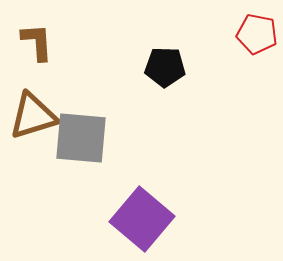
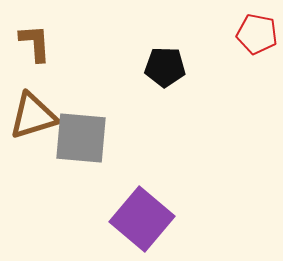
brown L-shape: moved 2 px left, 1 px down
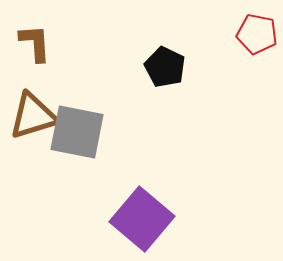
black pentagon: rotated 24 degrees clockwise
gray square: moved 4 px left, 6 px up; rotated 6 degrees clockwise
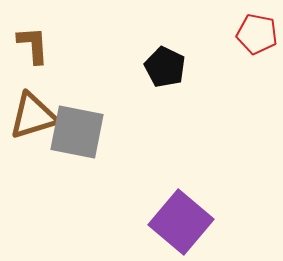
brown L-shape: moved 2 px left, 2 px down
purple square: moved 39 px right, 3 px down
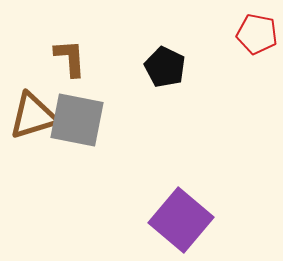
brown L-shape: moved 37 px right, 13 px down
gray square: moved 12 px up
purple square: moved 2 px up
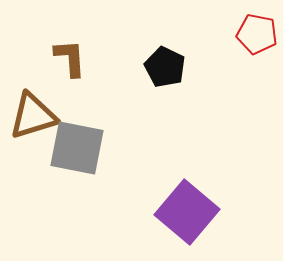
gray square: moved 28 px down
purple square: moved 6 px right, 8 px up
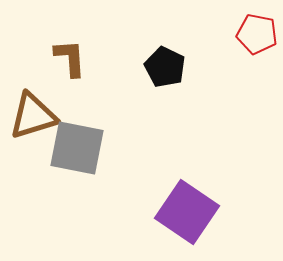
purple square: rotated 6 degrees counterclockwise
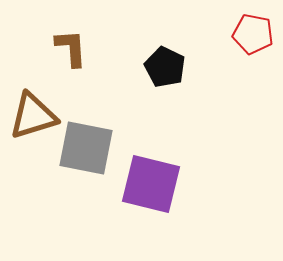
red pentagon: moved 4 px left
brown L-shape: moved 1 px right, 10 px up
gray square: moved 9 px right
purple square: moved 36 px left, 28 px up; rotated 20 degrees counterclockwise
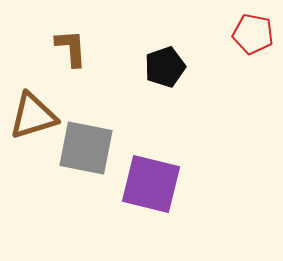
black pentagon: rotated 27 degrees clockwise
